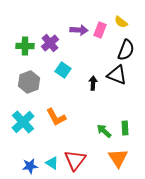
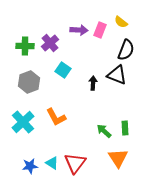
red triangle: moved 3 px down
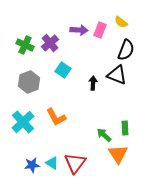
green cross: moved 1 px up; rotated 24 degrees clockwise
green arrow: moved 4 px down
orange triangle: moved 4 px up
blue star: moved 2 px right, 1 px up
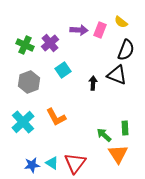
cyan square: rotated 21 degrees clockwise
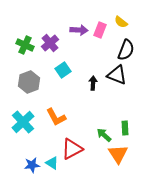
red triangle: moved 3 px left, 14 px up; rotated 25 degrees clockwise
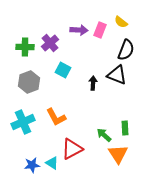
green cross: moved 2 px down; rotated 24 degrees counterclockwise
cyan square: rotated 28 degrees counterclockwise
cyan cross: rotated 20 degrees clockwise
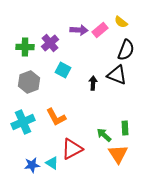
pink rectangle: rotated 28 degrees clockwise
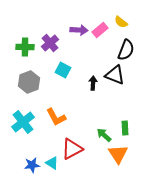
black triangle: moved 2 px left
cyan cross: rotated 15 degrees counterclockwise
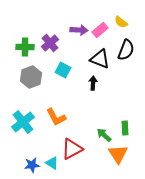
black triangle: moved 15 px left, 16 px up
gray hexagon: moved 2 px right, 5 px up
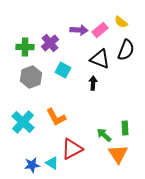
cyan cross: rotated 10 degrees counterclockwise
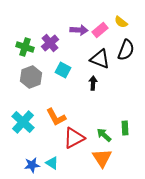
green cross: rotated 18 degrees clockwise
red triangle: moved 2 px right, 11 px up
orange triangle: moved 16 px left, 4 px down
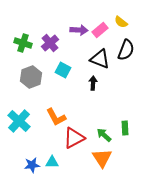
green cross: moved 2 px left, 4 px up
cyan cross: moved 4 px left, 1 px up
cyan triangle: moved 1 px up; rotated 32 degrees counterclockwise
